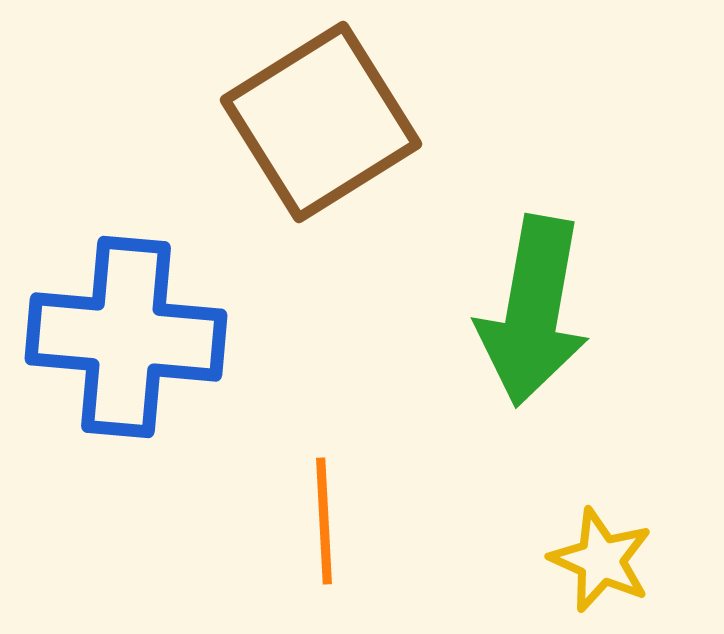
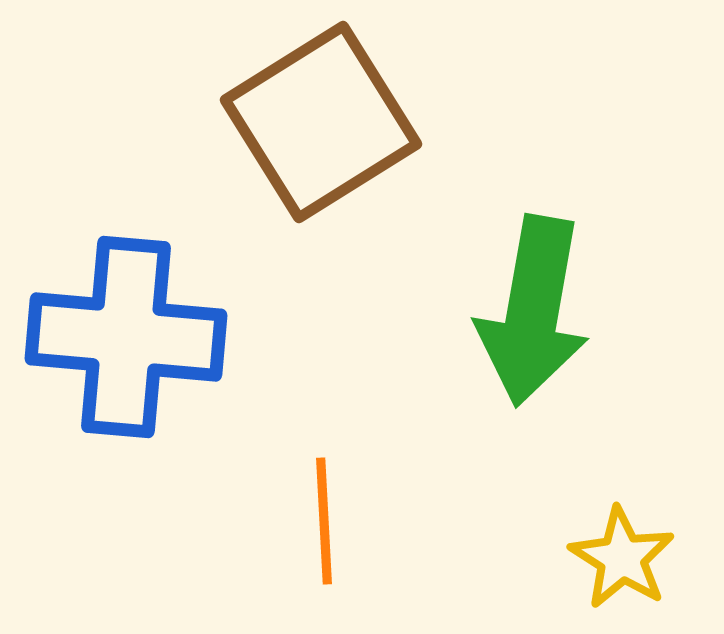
yellow star: moved 21 px right, 2 px up; rotated 8 degrees clockwise
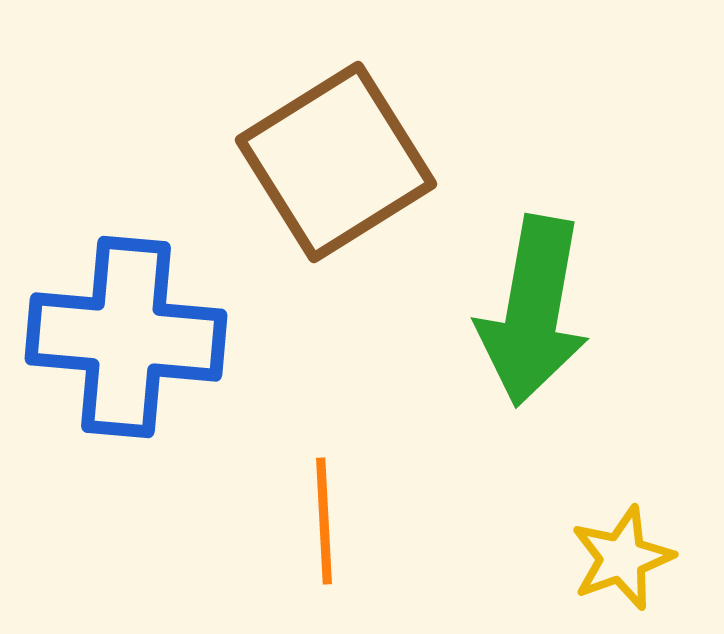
brown square: moved 15 px right, 40 px down
yellow star: rotated 20 degrees clockwise
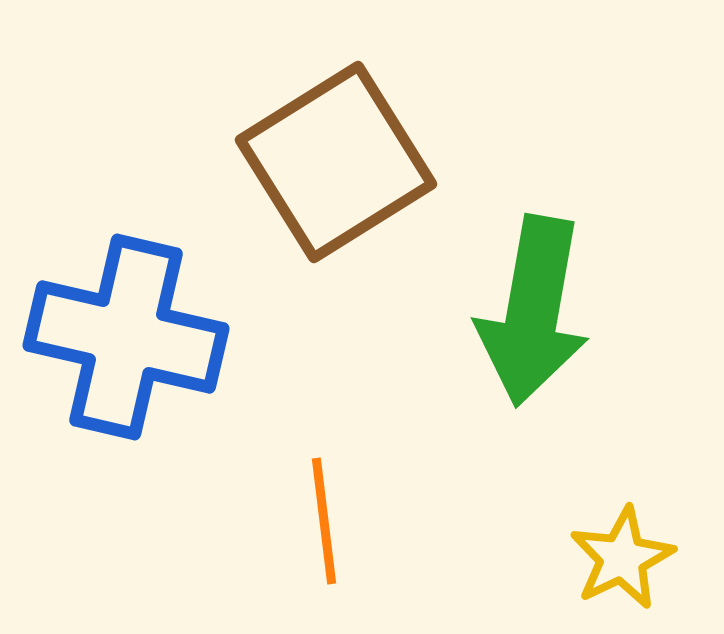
blue cross: rotated 8 degrees clockwise
orange line: rotated 4 degrees counterclockwise
yellow star: rotated 6 degrees counterclockwise
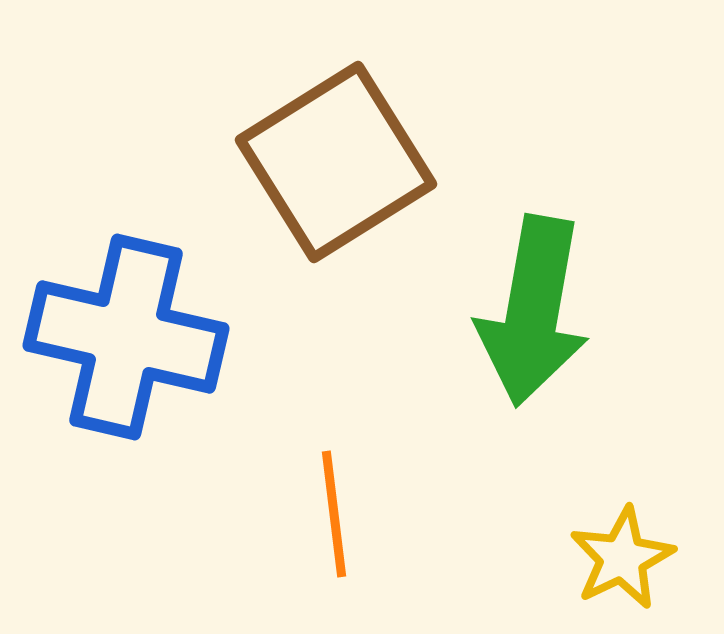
orange line: moved 10 px right, 7 px up
